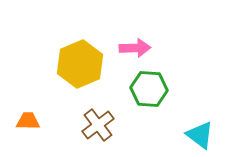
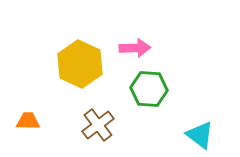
yellow hexagon: rotated 12 degrees counterclockwise
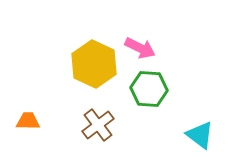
pink arrow: moved 5 px right; rotated 28 degrees clockwise
yellow hexagon: moved 14 px right
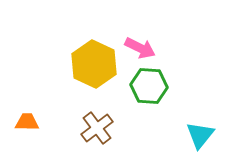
green hexagon: moved 3 px up
orange trapezoid: moved 1 px left, 1 px down
brown cross: moved 1 px left, 3 px down
cyan triangle: rotated 32 degrees clockwise
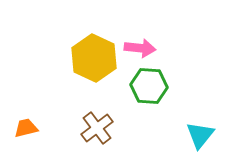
pink arrow: rotated 20 degrees counterclockwise
yellow hexagon: moved 6 px up
orange trapezoid: moved 1 px left, 6 px down; rotated 15 degrees counterclockwise
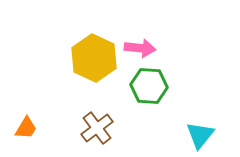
orange trapezoid: rotated 135 degrees clockwise
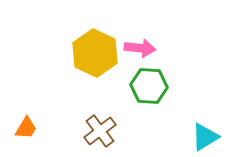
yellow hexagon: moved 1 px right, 5 px up
brown cross: moved 3 px right, 3 px down
cyan triangle: moved 5 px right, 2 px down; rotated 20 degrees clockwise
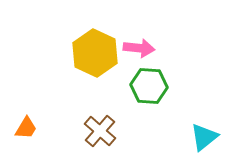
pink arrow: moved 1 px left
brown cross: rotated 12 degrees counterclockwise
cyan triangle: moved 1 px left; rotated 8 degrees counterclockwise
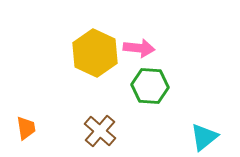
green hexagon: moved 1 px right
orange trapezoid: rotated 40 degrees counterclockwise
